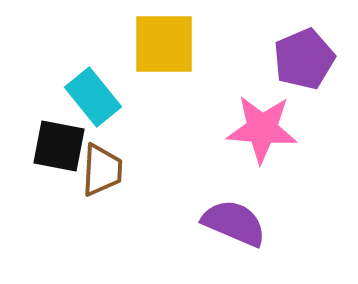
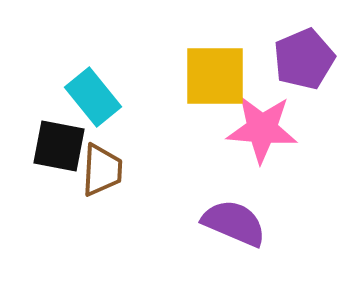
yellow square: moved 51 px right, 32 px down
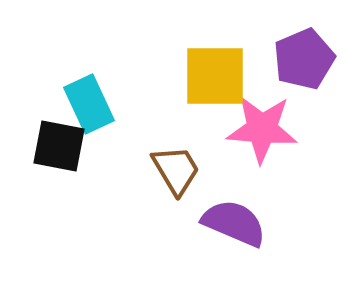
cyan rectangle: moved 4 px left, 7 px down; rotated 14 degrees clockwise
brown trapezoid: moved 74 px right; rotated 34 degrees counterclockwise
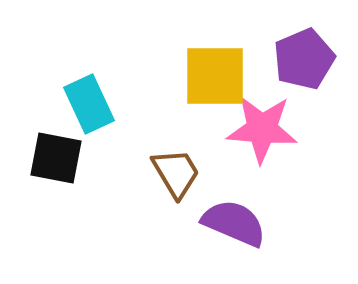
black square: moved 3 px left, 12 px down
brown trapezoid: moved 3 px down
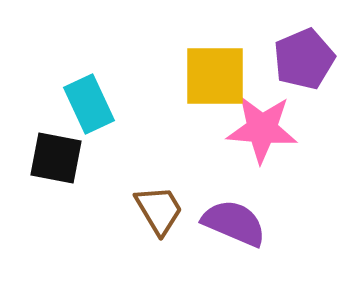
brown trapezoid: moved 17 px left, 37 px down
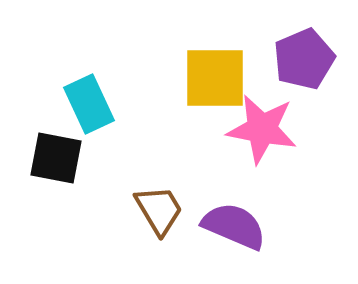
yellow square: moved 2 px down
pink star: rotated 6 degrees clockwise
purple semicircle: moved 3 px down
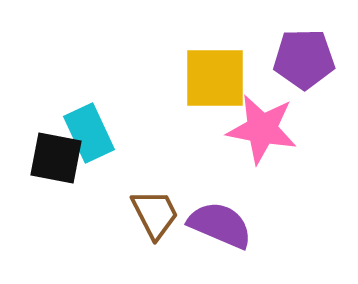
purple pentagon: rotated 22 degrees clockwise
cyan rectangle: moved 29 px down
brown trapezoid: moved 4 px left, 4 px down; rotated 4 degrees clockwise
purple semicircle: moved 14 px left, 1 px up
